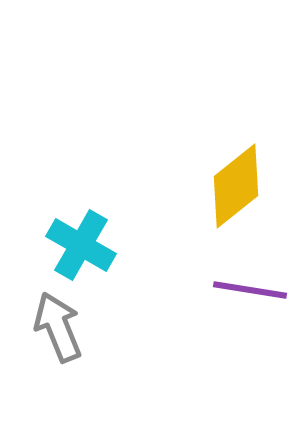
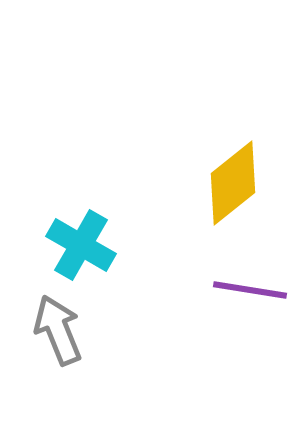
yellow diamond: moved 3 px left, 3 px up
gray arrow: moved 3 px down
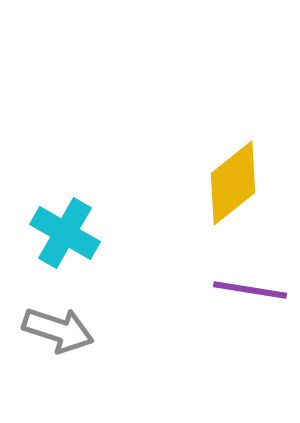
cyan cross: moved 16 px left, 12 px up
gray arrow: rotated 130 degrees clockwise
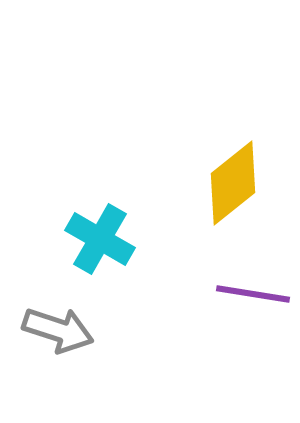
cyan cross: moved 35 px right, 6 px down
purple line: moved 3 px right, 4 px down
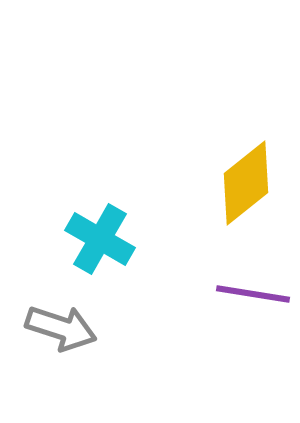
yellow diamond: moved 13 px right
gray arrow: moved 3 px right, 2 px up
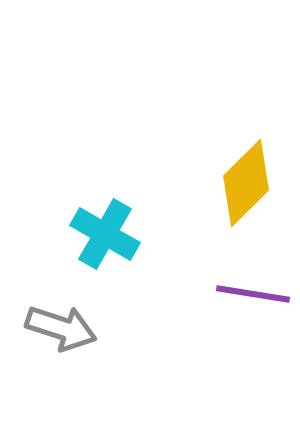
yellow diamond: rotated 6 degrees counterclockwise
cyan cross: moved 5 px right, 5 px up
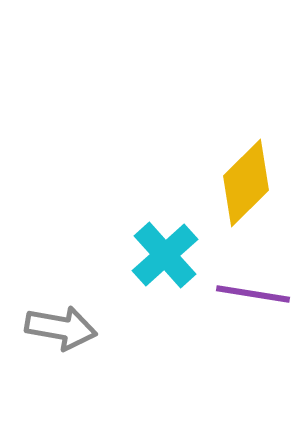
cyan cross: moved 60 px right, 21 px down; rotated 18 degrees clockwise
gray arrow: rotated 8 degrees counterclockwise
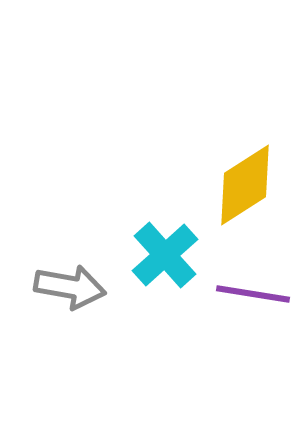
yellow diamond: moved 1 px left, 2 px down; rotated 12 degrees clockwise
gray arrow: moved 9 px right, 41 px up
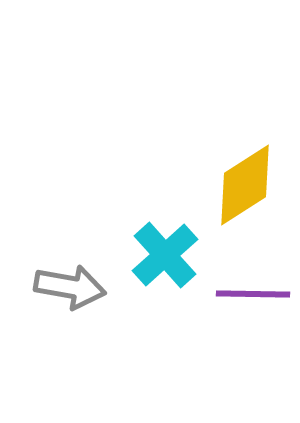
purple line: rotated 8 degrees counterclockwise
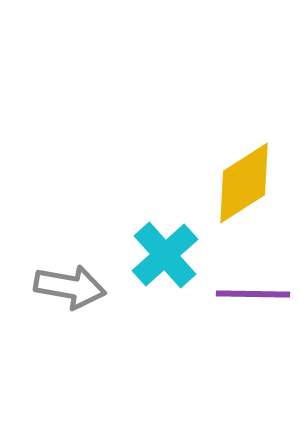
yellow diamond: moved 1 px left, 2 px up
